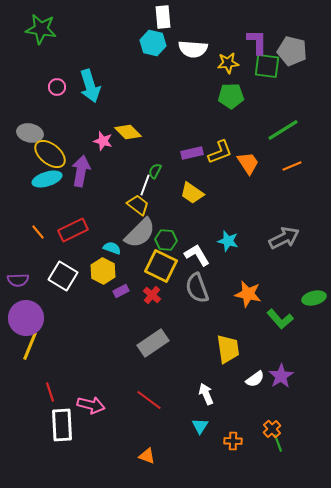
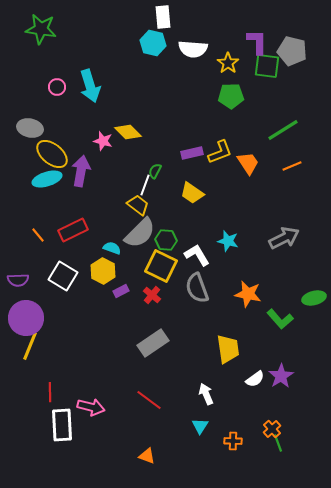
yellow star at (228, 63): rotated 30 degrees counterclockwise
gray ellipse at (30, 133): moved 5 px up
yellow ellipse at (50, 154): moved 2 px right
orange line at (38, 232): moved 3 px down
red line at (50, 392): rotated 18 degrees clockwise
pink arrow at (91, 405): moved 2 px down
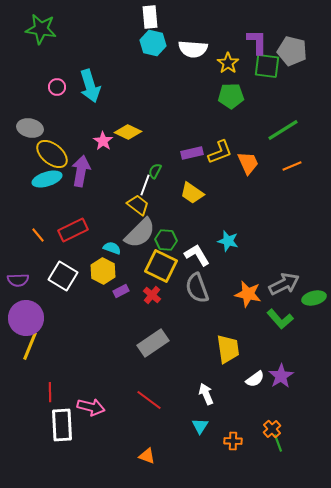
white rectangle at (163, 17): moved 13 px left
yellow diamond at (128, 132): rotated 20 degrees counterclockwise
pink star at (103, 141): rotated 18 degrees clockwise
orange trapezoid at (248, 163): rotated 10 degrees clockwise
gray arrow at (284, 238): moved 46 px down
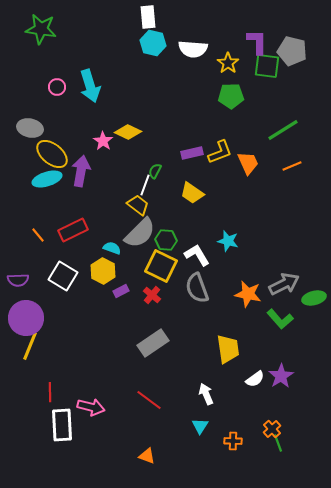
white rectangle at (150, 17): moved 2 px left
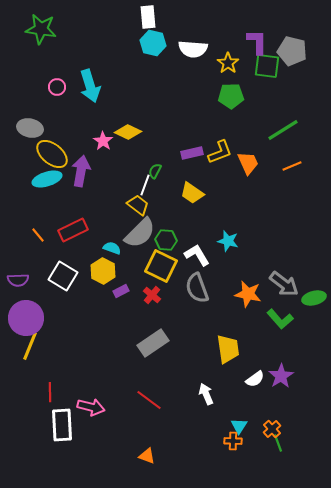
gray arrow at (284, 284): rotated 64 degrees clockwise
cyan triangle at (200, 426): moved 39 px right
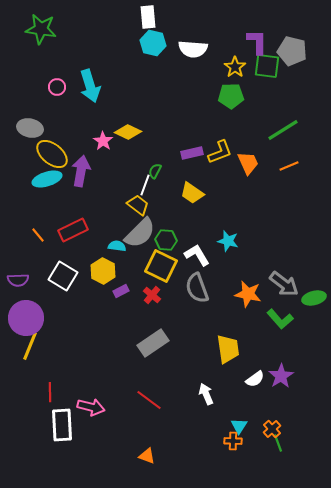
yellow star at (228, 63): moved 7 px right, 4 px down
orange line at (292, 166): moved 3 px left
cyan semicircle at (112, 248): moved 5 px right, 2 px up; rotated 12 degrees counterclockwise
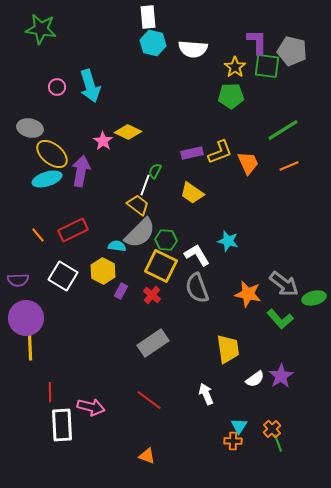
purple rectangle at (121, 291): rotated 35 degrees counterclockwise
yellow line at (30, 346): rotated 24 degrees counterclockwise
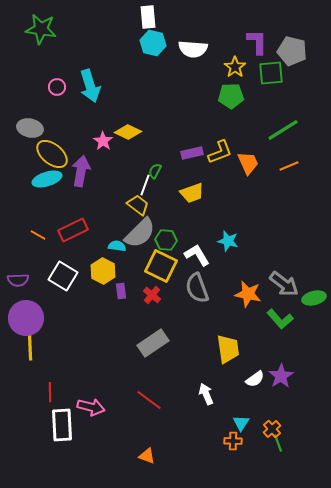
green square at (267, 66): moved 4 px right, 7 px down; rotated 12 degrees counterclockwise
yellow trapezoid at (192, 193): rotated 55 degrees counterclockwise
orange line at (38, 235): rotated 21 degrees counterclockwise
purple rectangle at (121, 291): rotated 35 degrees counterclockwise
cyan triangle at (239, 426): moved 2 px right, 3 px up
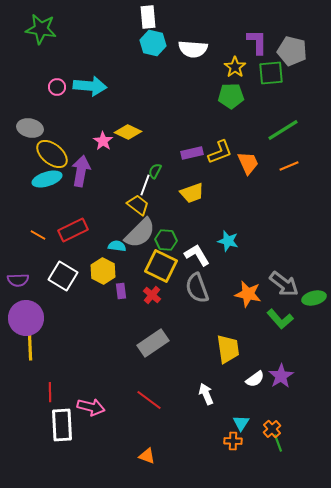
cyan arrow at (90, 86): rotated 68 degrees counterclockwise
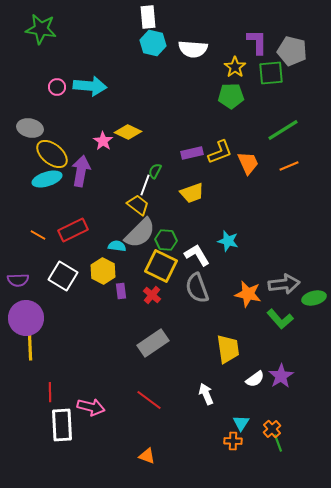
gray arrow at (284, 284): rotated 44 degrees counterclockwise
